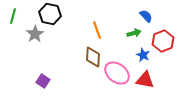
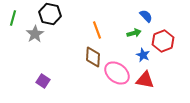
green line: moved 2 px down
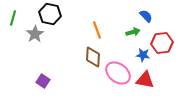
green arrow: moved 1 px left, 1 px up
red hexagon: moved 1 px left, 2 px down; rotated 15 degrees clockwise
blue star: rotated 16 degrees counterclockwise
pink ellipse: moved 1 px right
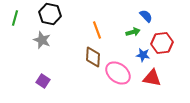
green line: moved 2 px right
gray star: moved 7 px right, 6 px down; rotated 18 degrees counterclockwise
red triangle: moved 7 px right, 2 px up
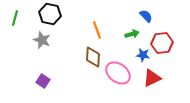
green arrow: moved 1 px left, 2 px down
red triangle: rotated 36 degrees counterclockwise
